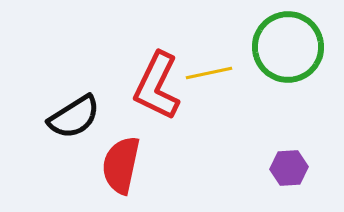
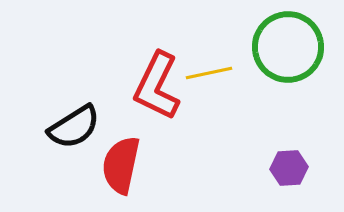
black semicircle: moved 10 px down
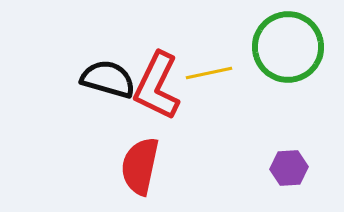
black semicircle: moved 34 px right, 48 px up; rotated 132 degrees counterclockwise
red semicircle: moved 19 px right, 1 px down
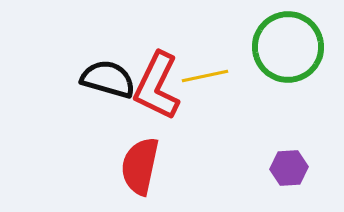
yellow line: moved 4 px left, 3 px down
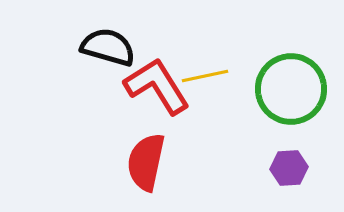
green circle: moved 3 px right, 42 px down
black semicircle: moved 32 px up
red L-shape: rotated 122 degrees clockwise
red semicircle: moved 6 px right, 4 px up
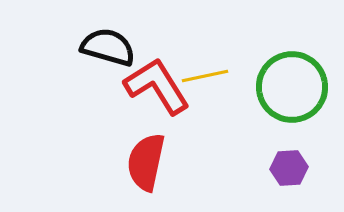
green circle: moved 1 px right, 2 px up
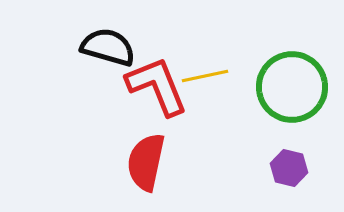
red L-shape: rotated 10 degrees clockwise
purple hexagon: rotated 18 degrees clockwise
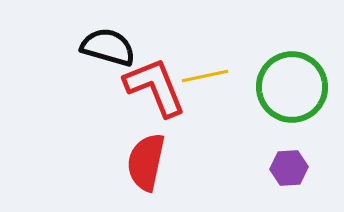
red L-shape: moved 2 px left, 1 px down
purple hexagon: rotated 18 degrees counterclockwise
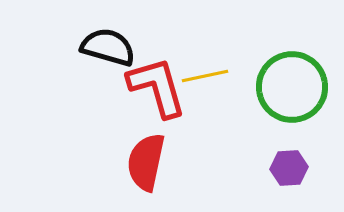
red L-shape: moved 2 px right; rotated 6 degrees clockwise
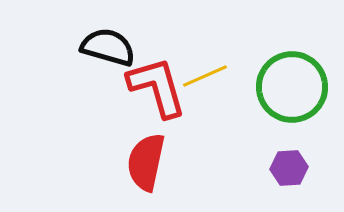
yellow line: rotated 12 degrees counterclockwise
